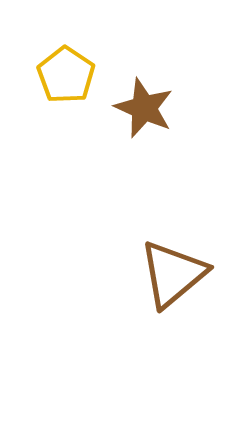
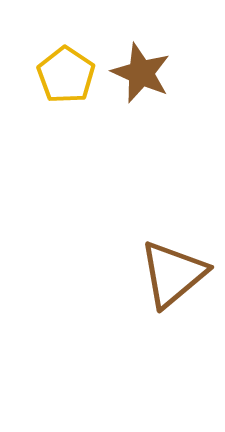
brown star: moved 3 px left, 35 px up
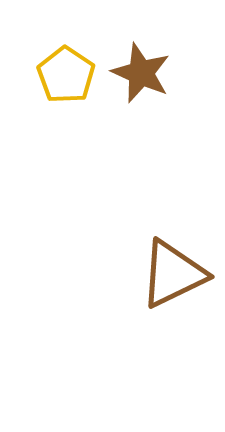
brown triangle: rotated 14 degrees clockwise
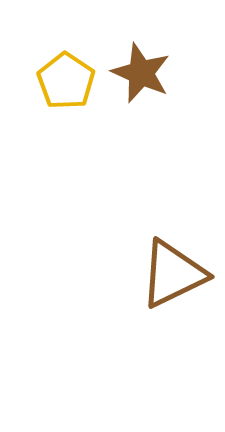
yellow pentagon: moved 6 px down
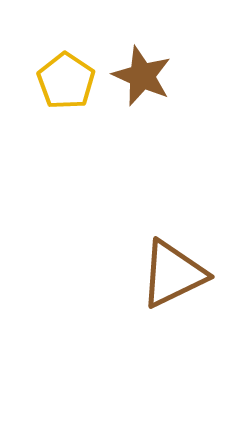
brown star: moved 1 px right, 3 px down
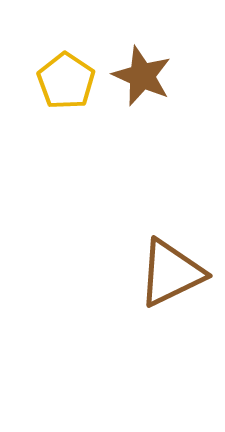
brown triangle: moved 2 px left, 1 px up
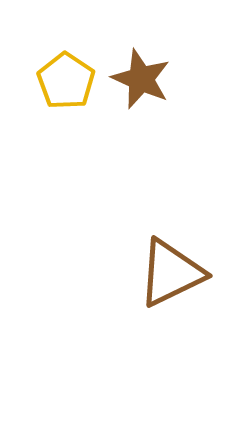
brown star: moved 1 px left, 3 px down
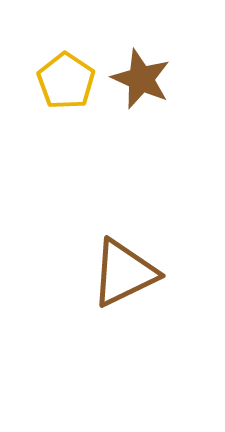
brown triangle: moved 47 px left
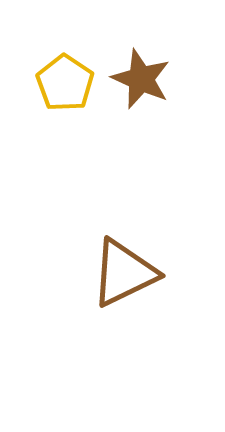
yellow pentagon: moved 1 px left, 2 px down
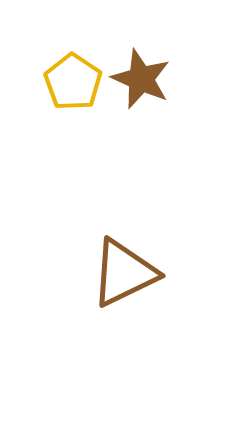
yellow pentagon: moved 8 px right, 1 px up
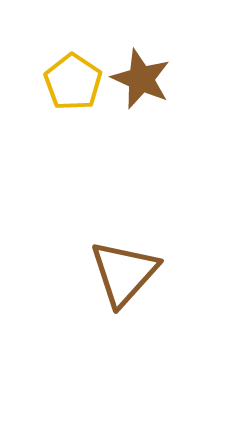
brown triangle: rotated 22 degrees counterclockwise
